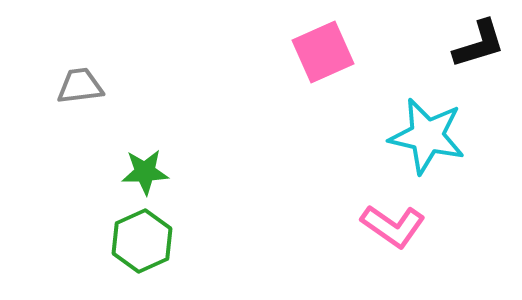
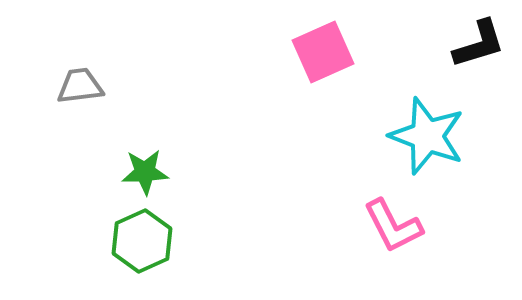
cyan star: rotated 8 degrees clockwise
pink L-shape: rotated 28 degrees clockwise
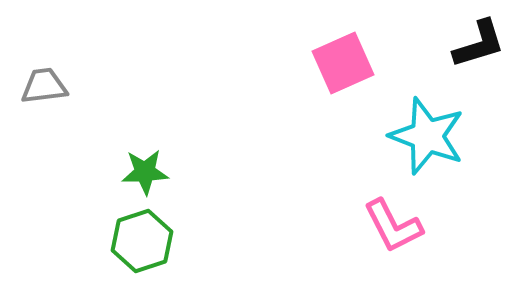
pink square: moved 20 px right, 11 px down
gray trapezoid: moved 36 px left
green hexagon: rotated 6 degrees clockwise
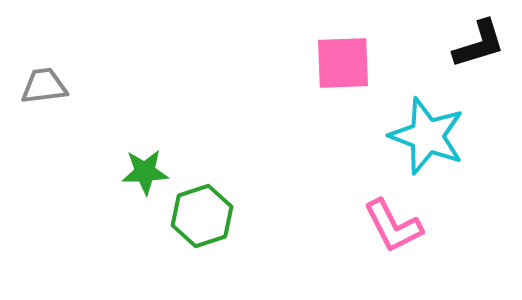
pink square: rotated 22 degrees clockwise
green hexagon: moved 60 px right, 25 px up
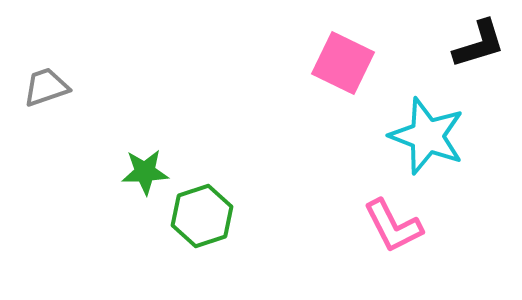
pink square: rotated 28 degrees clockwise
gray trapezoid: moved 2 px right, 1 px down; rotated 12 degrees counterclockwise
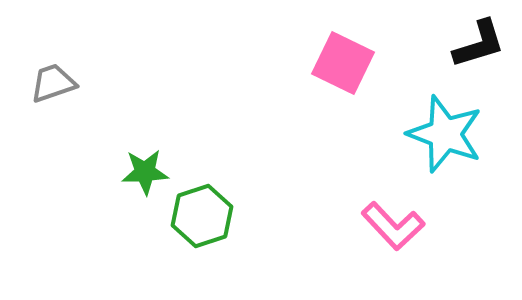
gray trapezoid: moved 7 px right, 4 px up
cyan star: moved 18 px right, 2 px up
pink L-shape: rotated 16 degrees counterclockwise
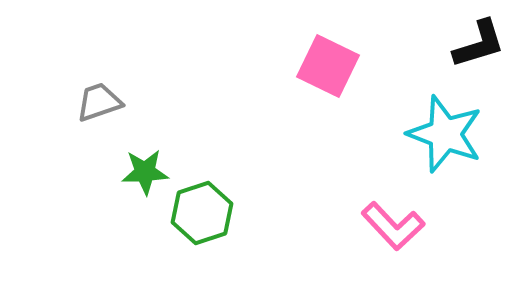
pink square: moved 15 px left, 3 px down
gray trapezoid: moved 46 px right, 19 px down
green hexagon: moved 3 px up
